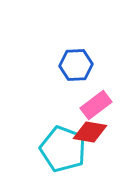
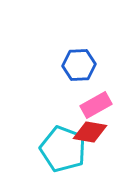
blue hexagon: moved 3 px right
pink rectangle: rotated 8 degrees clockwise
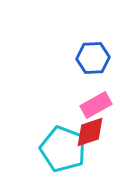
blue hexagon: moved 14 px right, 7 px up
red diamond: rotated 28 degrees counterclockwise
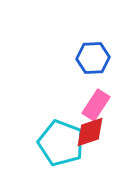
pink rectangle: rotated 28 degrees counterclockwise
cyan pentagon: moved 2 px left, 6 px up
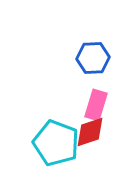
pink rectangle: rotated 16 degrees counterclockwise
cyan pentagon: moved 5 px left
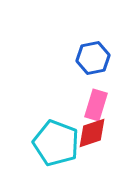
blue hexagon: rotated 8 degrees counterclockwise
red diamond: moved 2 px right, 1 px down
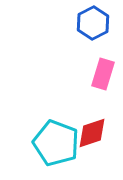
blue hexagon: moved 35 px up; rotated 16 degrees counterclockwise
pink rectangle: moved 7 px right, 31 px up
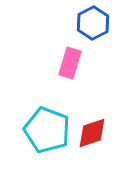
pink rectangle: moved 33 px left, 11 px up
cyan pentagon: moved 9 px left, 13 px up
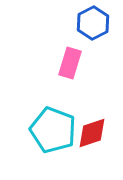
cyan pentagon: moved 6 px right
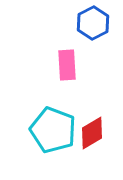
pink rectangle: moved 3 px left, 2 px down; rotated 20 degrees counterclockwise
red diamond: rotated 12 degrees counterclockwise
